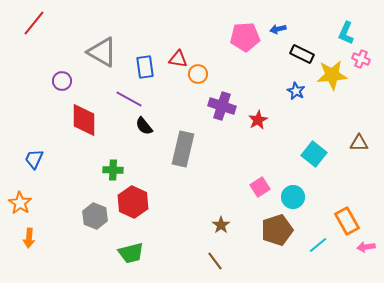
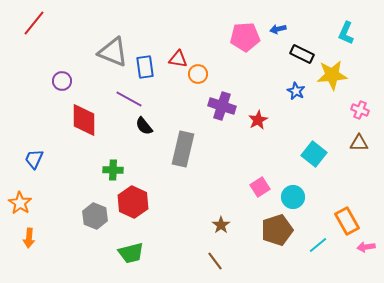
gray triangle: moved 11 px right; rotated 8 degrees counterclockwise
pink cross: moved 1 px left, 51 px down
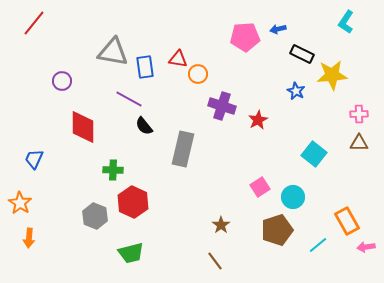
cyan L-shape: moved 11 px up; rotated 10 degrees clockwise
gray triangle: rotated 12 degrees counterclockwise
pink cross: moved 1 px left, 4 px down; rotated 24 degrees counterclockwise
red diamond: moved 1 px left, 7 px down
